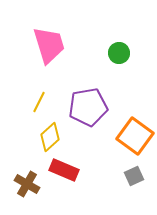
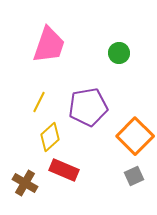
pink trapezoid: rotated 36 degrees clockwise
orange square: rotated 9 degrees clockwise
brown cross: moved 2 px left, 1 px up
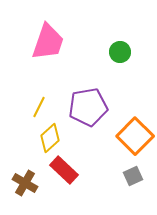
pink trapezoid: moved 1 px left, 3 px up
green circle: moved 1 px right, 1 px up
yellow line: moved 5 px down
yellow diamond: moved 1 px down
red rectangle: rotated 20 degrees clockwise
gray square: moved 1 px left
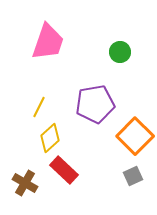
purple pentagon: moved 7 px right, 3 px up
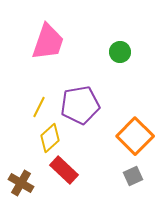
purple pentagon: moved 15 px left, 1 px down
brown cross: moved 4 px left
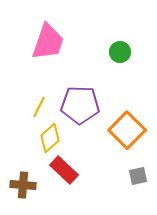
purple pentagon: rotated 12 degrees clockwise
orange square: moved 8 px left, 6 px up
gray square: moved 5 px right; rotated 12 degrees clockwise
brown cross: moved 2 px right, 2 px down; rotated 25 degrees counterclockwise
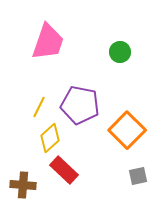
purple pentagon: rotated 9 degrees clockwise
